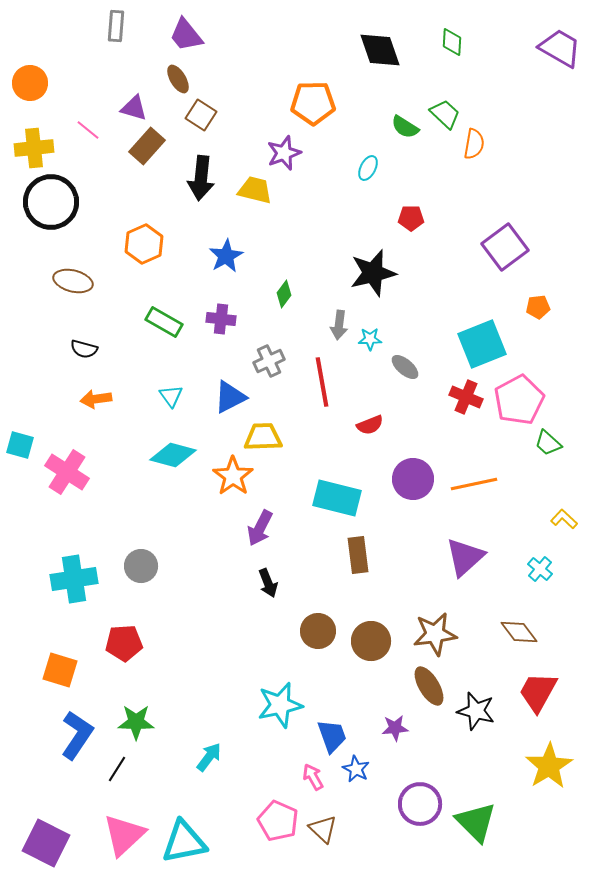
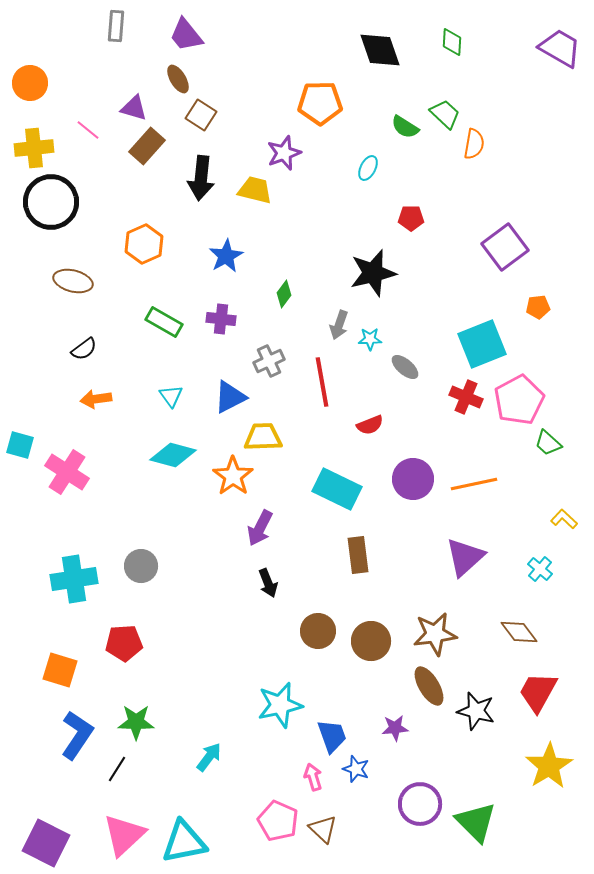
orange pentagon at (313, 103): moved 7 px right
gray arrow at (339, 325): rotated 12 degrees clockwise
black semicircle at (84, 349): rotated 52 degrees counterclockwise
cyan rectangle at (337, 498): moved 9 px up; rotated 12 degrees clockwise
blue star at (356, 769): rotated 8 degrees counterclockwise
pink arrow at (313, 777): rotated 12 degrees clockwise
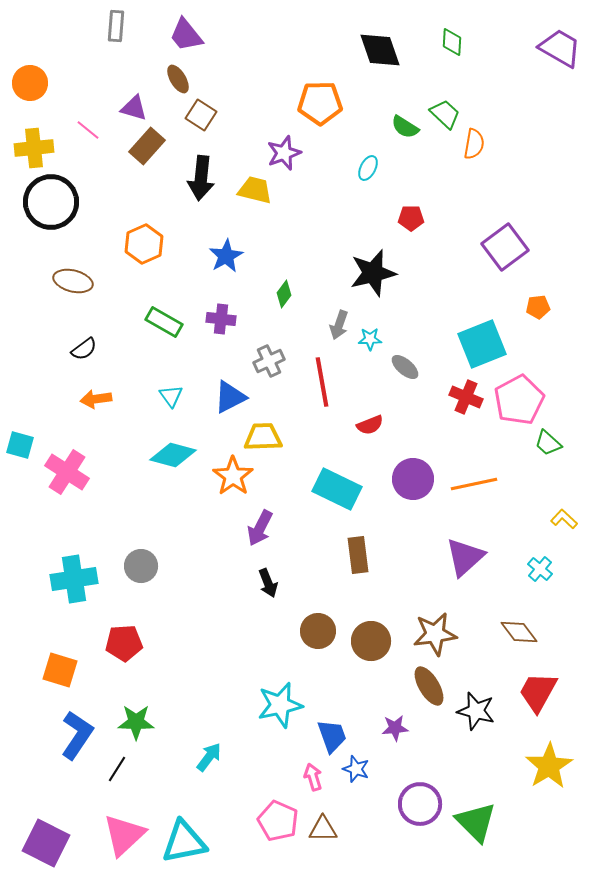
brown triangle at (323, 829): rotated 44 degrees counterclockwise
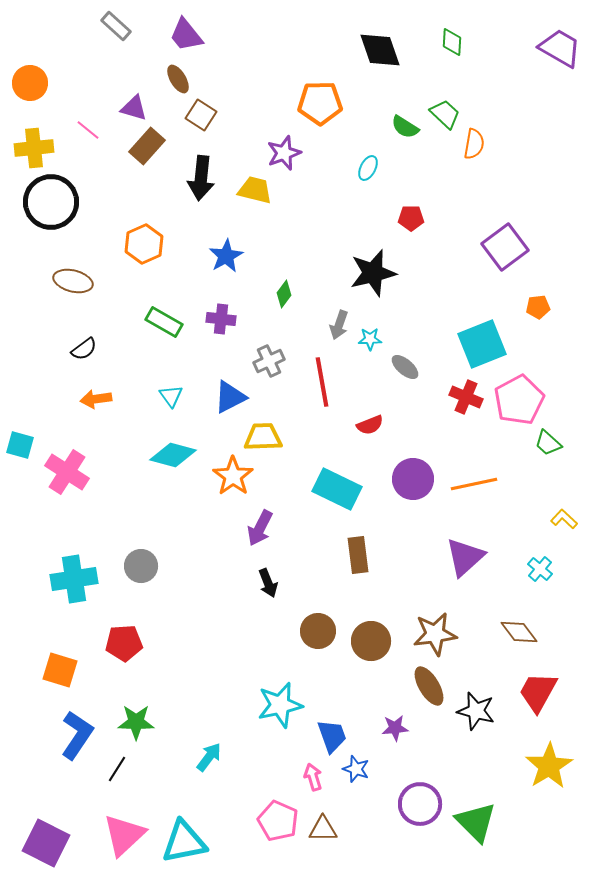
gray rectangle at (116, 26): rotated 52 degrees counterclockwise
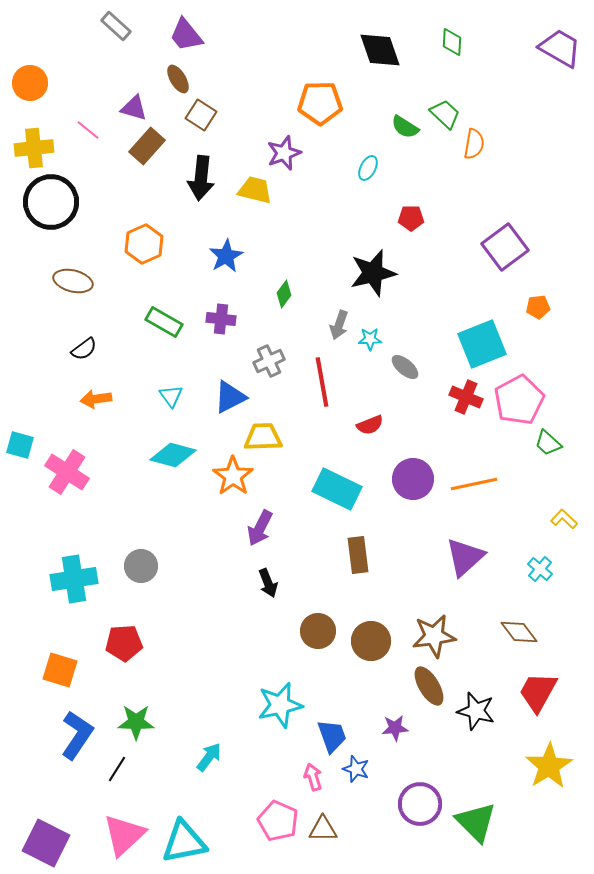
brown star at (435, 634): moved 1 px left, 2 px down
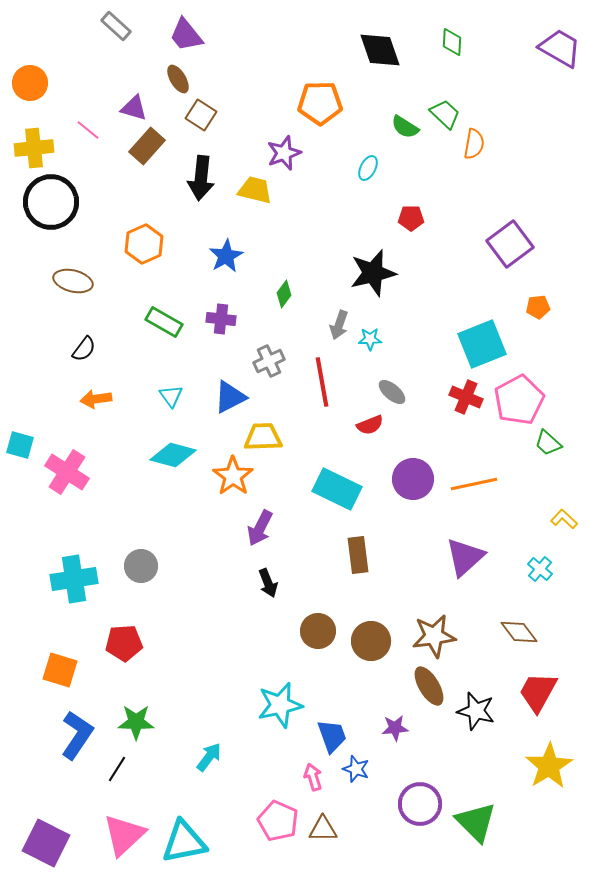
purple square at (505, 247): moved 5 px right, 3 px up
black semicircle at (84, 349): rotated 16 degrees counterclockwise
gray ellipse at (405, 367): moved 13 px left, 25 px down
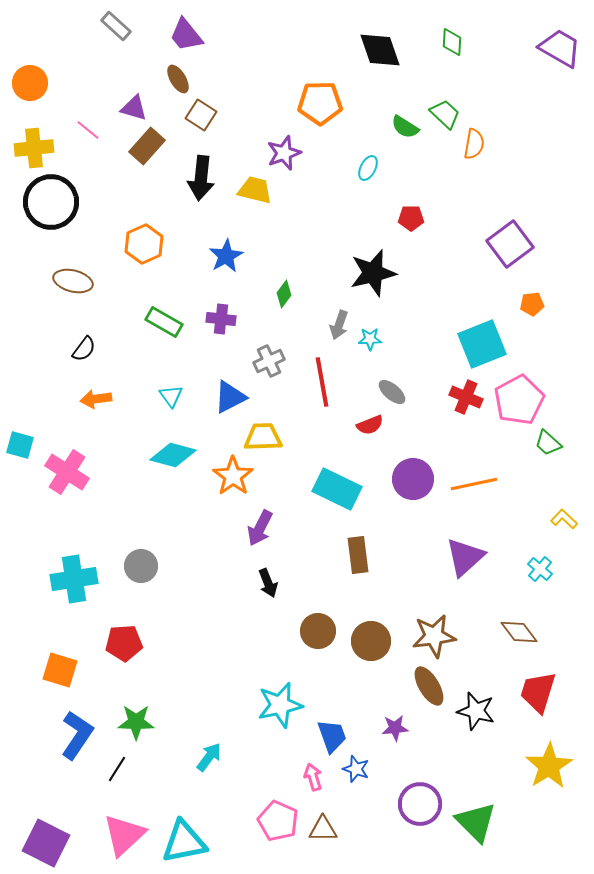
orange pentagon at (538, 307): moved 6 px left, 3 px up
red trapezoid at (538, 692): rotated 12 degrees counterclockwise
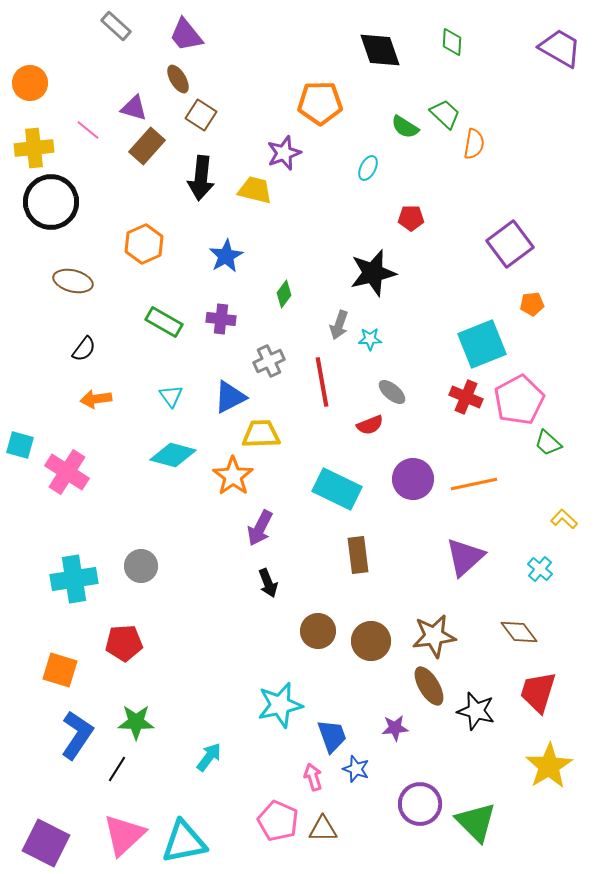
yellow trapezoid at (263, 437): moved 2 px left, 3 px up
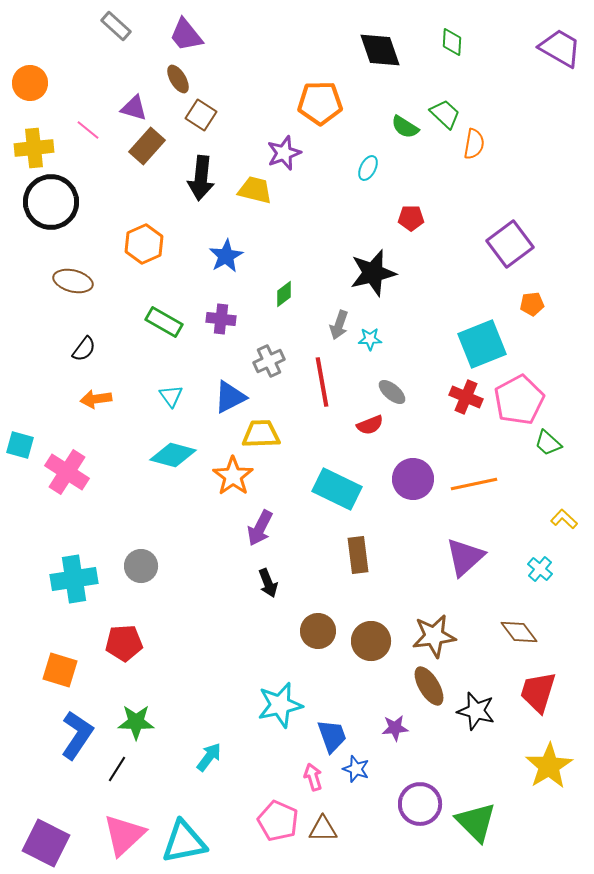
green diamond at (284, 294): rotated 16 degrees clockwise
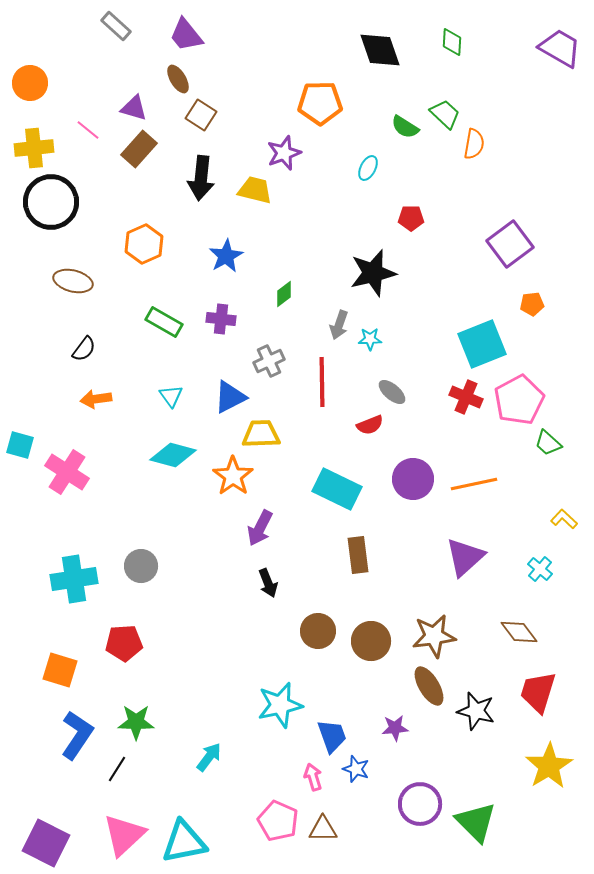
brown rectangle at (147, 146): moved 8 px left, 3 px down
red line at (322, 382): rotated 9 degrees clockwise
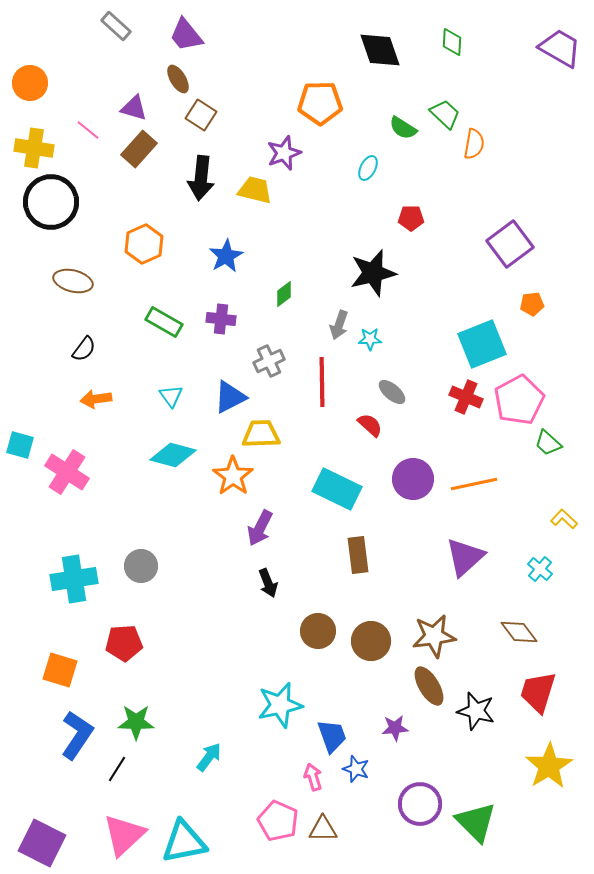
green semicircle at (405, 127): moved 2 px left, 1 px down
yellow cross at (34, 148): rotated 15 degrees clockwise
red semicircle at (370, 425): rotated 116 degrees counterclockwise
purple square at (46, 843): moved 4 px left
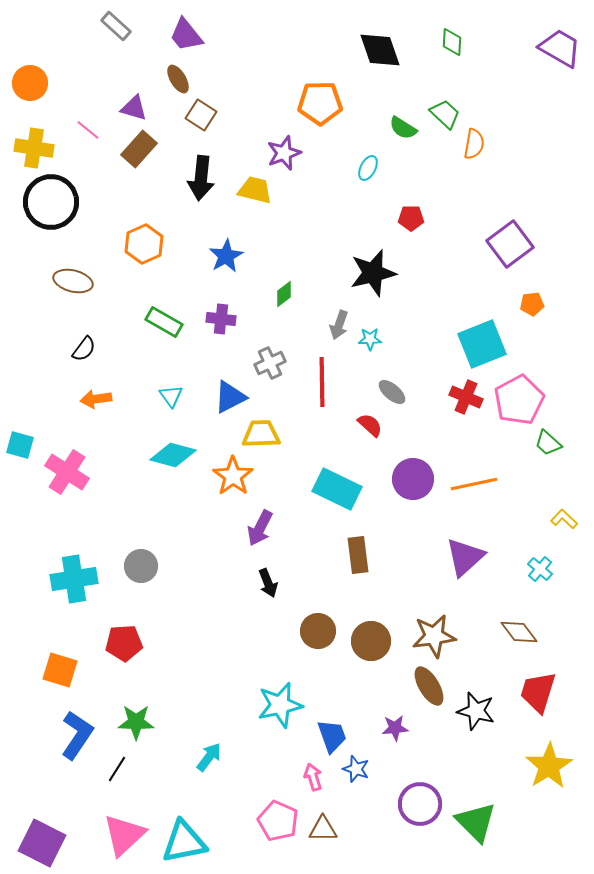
gray cross at (269, 361): moved 1 px right, 2 px down
